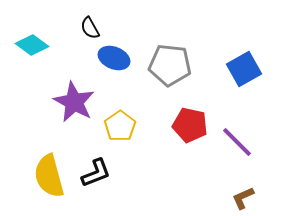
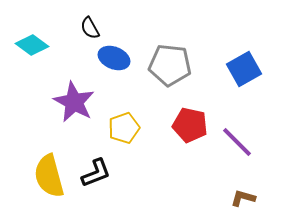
yellow pentagon: moved 4 px right, 2 px down; rotated 16 degrees clockwise
brown L-shape: rotated 40 degrees clockwise
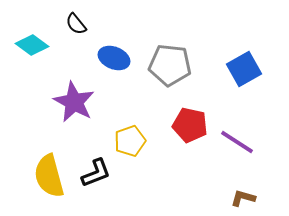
black semicircle: moved 14 px left, 4 px up; rotated 10 degrees counterclockwise
yellow pentagon: moved 6 px right, 13 px down
purple line: rotated 12 degrees counterclockwise
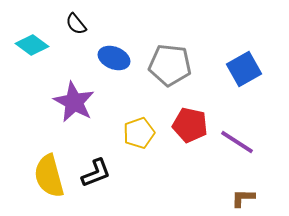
yellow pentagon: moved 9 px right, 8 px up
brown L-shape: rotated 15 degrees counterclockwise
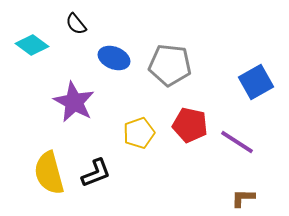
blue square: moved 12 px right, 13 px down
yellow semicircle: moved 3 px up
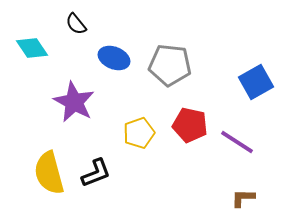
cyan diamond: moved 3 px down; rotated 20 degrees clockwise
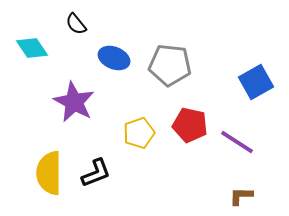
yellow semicircle: rotated 15 degrees clockwise
brown L-shape: moved 2 px left, 2 px up
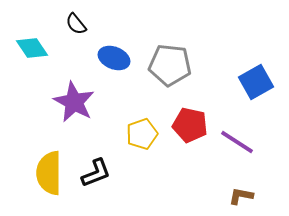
yellow pentagon: moved 3 px right, 1 px down
brown L-shape: rotated 10 degrees clockwise
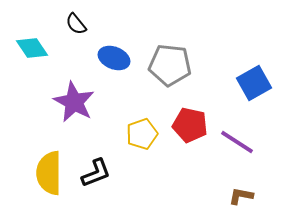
blue square: moved 2 px left, 1 px down
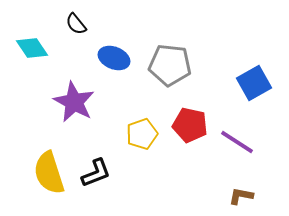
yellow semicircle: rotated 18 degrees counterclockwise
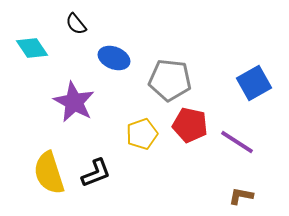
gray pentagon: moved 15 px down
